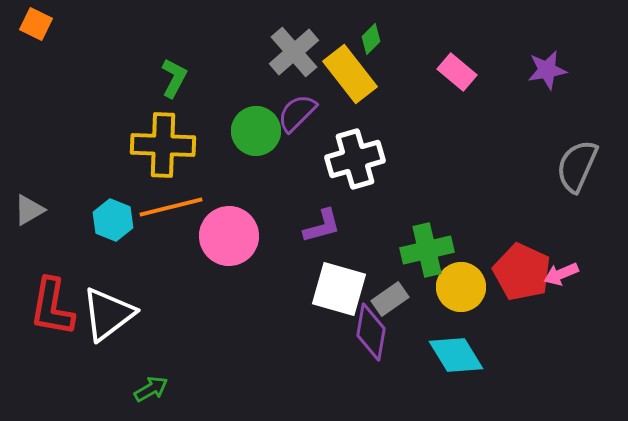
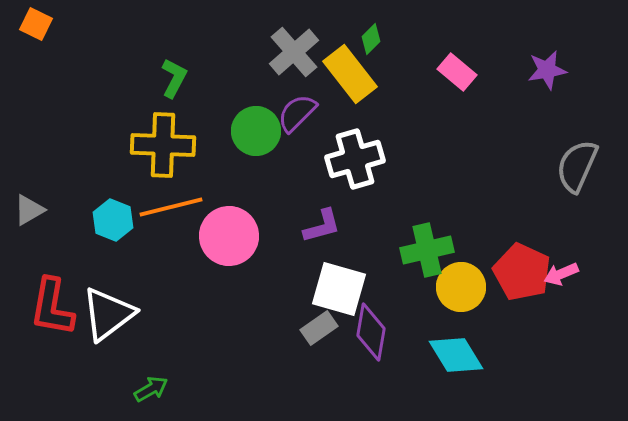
gray rectangle: moved 71 px left, 29 px down
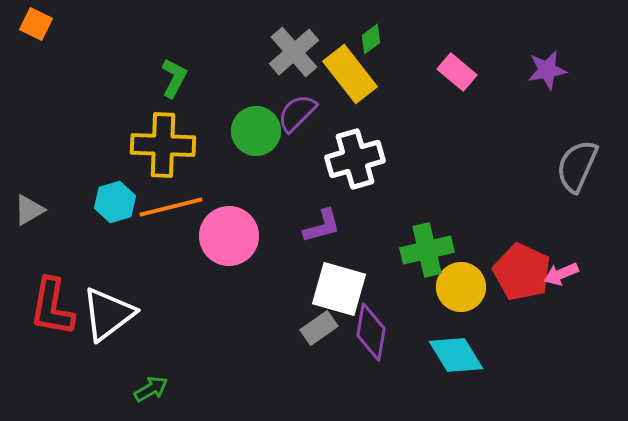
green diamond: rotated 8 degrees clockwise
cyan hexagon: moved 2 px right, 18 px up; rotated 21 degrees clockwise
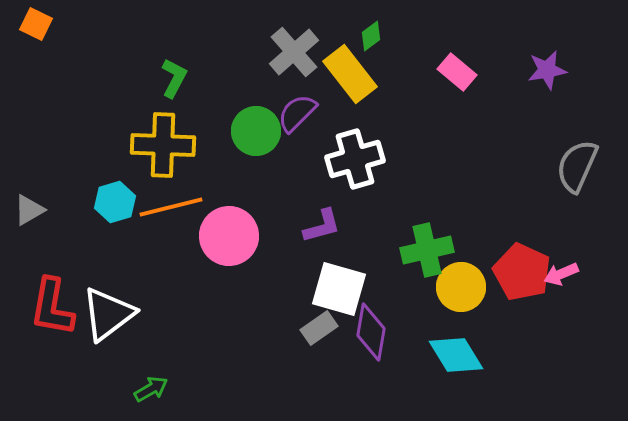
green diamond: moved 3 px up
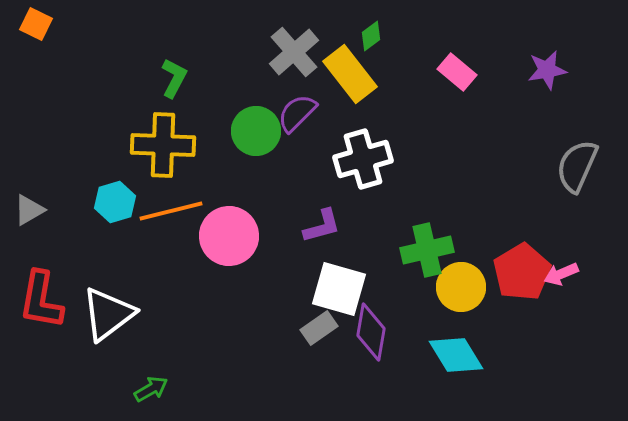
white cross: moved 8 px right
orange line: moved 4 px down
red pentagon: rotated 16 degrees clockwise
red L-shape: moved 11 px left, 7 px up
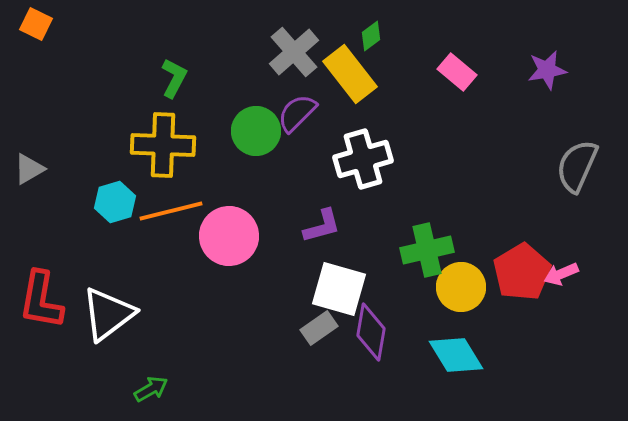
gray triangle: moved 41 px up
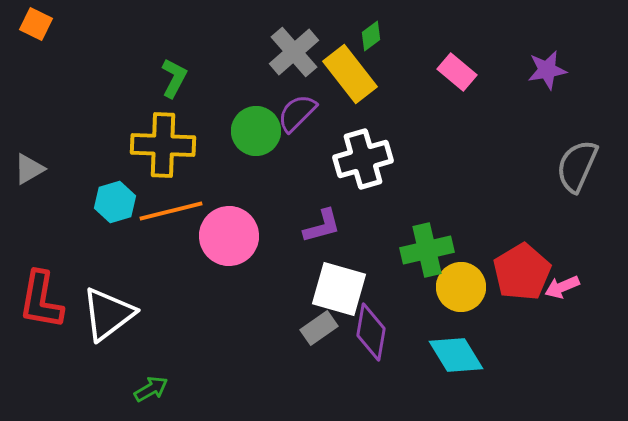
pink arrow: moved 1 px right, 13 px down
